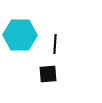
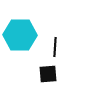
black line: moved 3 px down
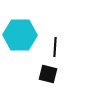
black square: rotated 18 degrees clockwise
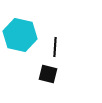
cyan hexagon: rotated 12 degrees clockwise
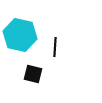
black square: moved 15 px left
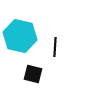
cyan hexagon: moved 1 px down
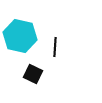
black square: rotated 12 degrees clockwise
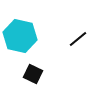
black line: moved 23 px right, 8 px up; rotated 48 degrees clockwise
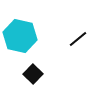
black square: rotated 18 degrees clockwise
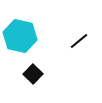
black line: moved 1 px right, 2 px down
